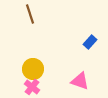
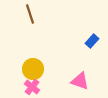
blue rectangle: moved 2 px right, 1 px up
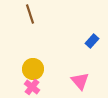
pink triangle: rotated 30 degrees clockwise
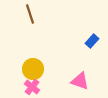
pink triangle: rotated 30 degrees counterclockwise
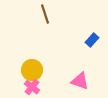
brown line: moved 15 px right
blue rectangle: moved 1 px up
yellow circle: moved 1 px left, 1 px down
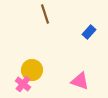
blue rectangle: moved 3 px left, 8 px up
pink cross: moved 9 px left, 3 px up
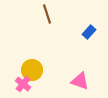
brown line: moved 2 px right
